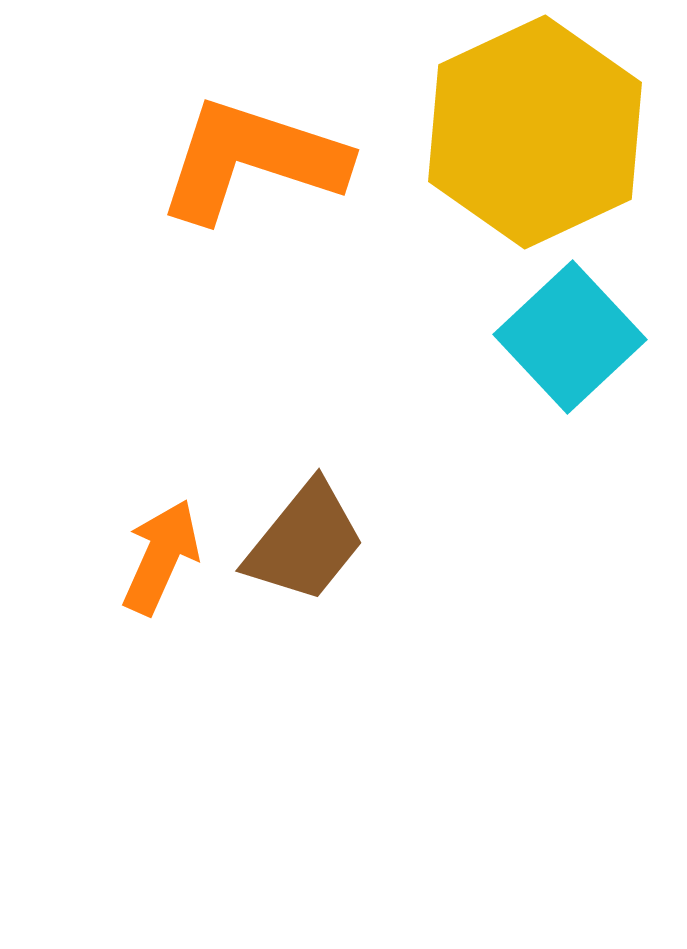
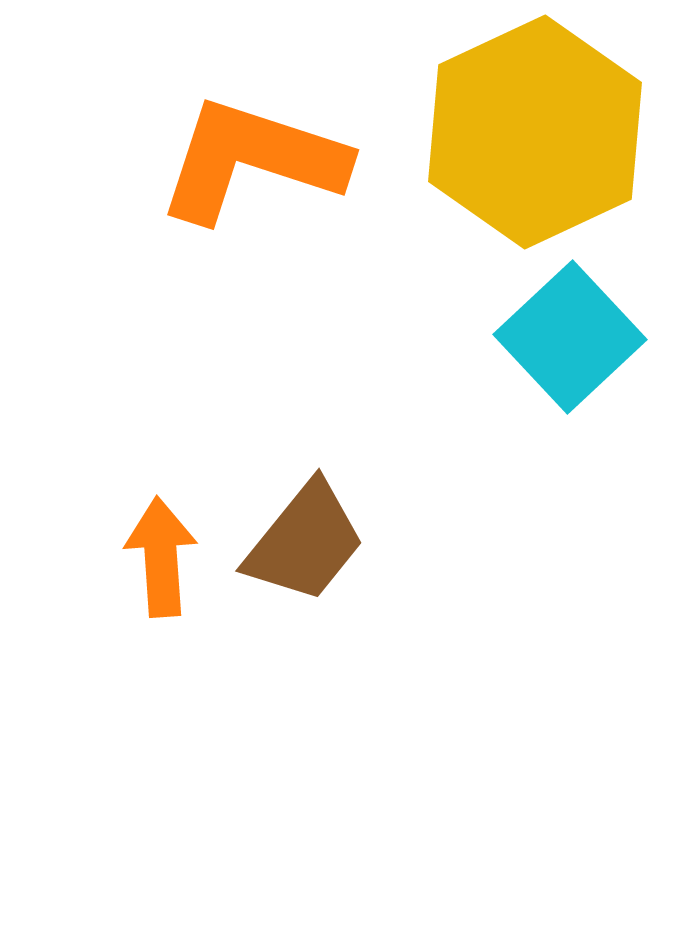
orange arrow: rotated 28 degrees counterclockwise
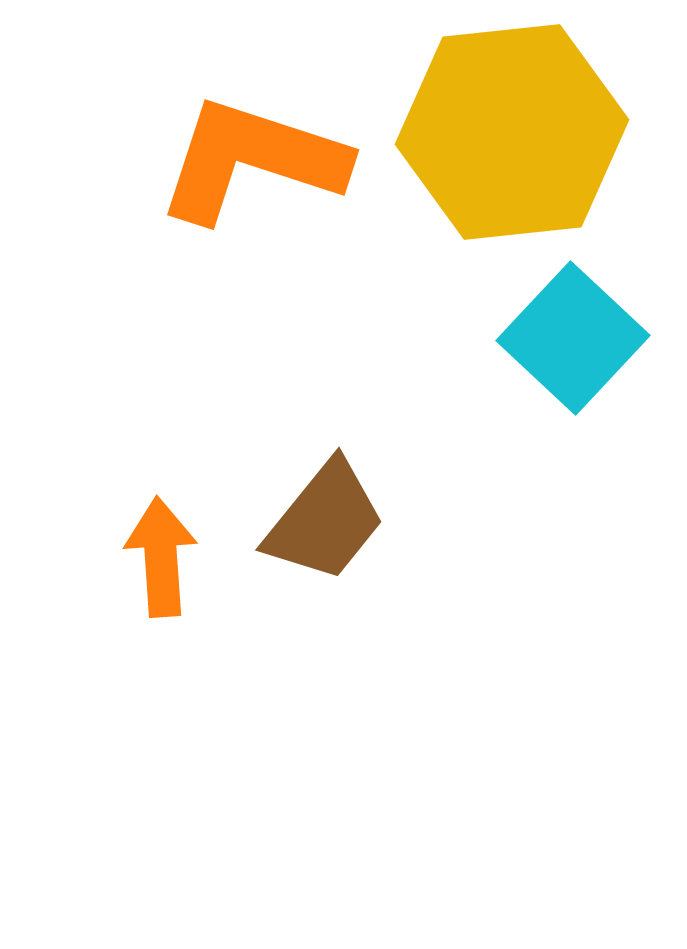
yellow hexagon: moved 23 px left; rotated 19 degrees clockwise
cyan square: moved 3 px right, 1 px down; rotated 4 degrees counterclockwise
brown trapezoid: moved 20 px right, 21 px up
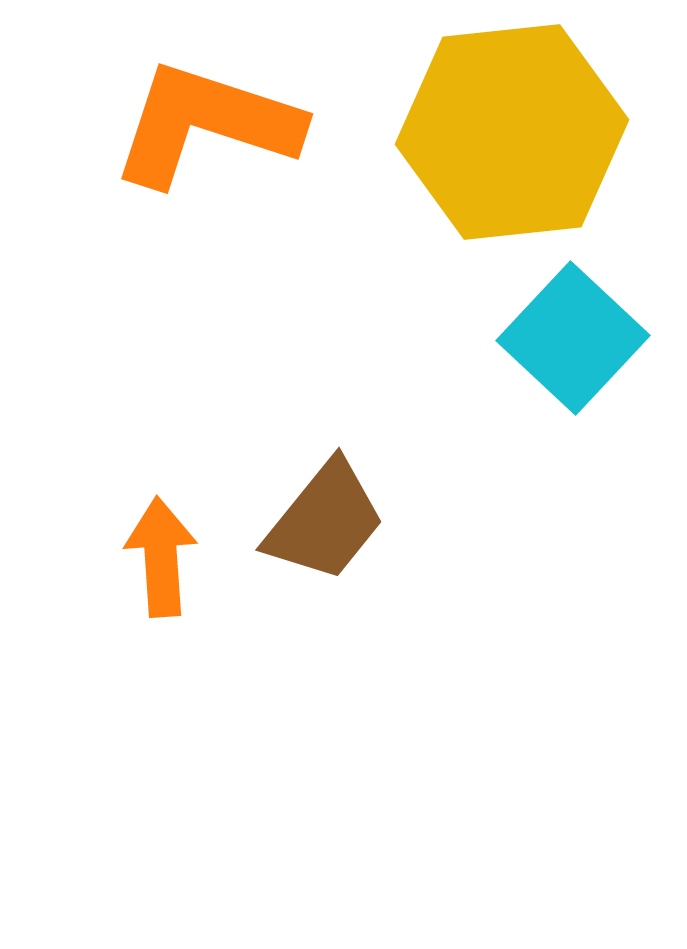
orange L-shape: moved 46 px left, 36 px up
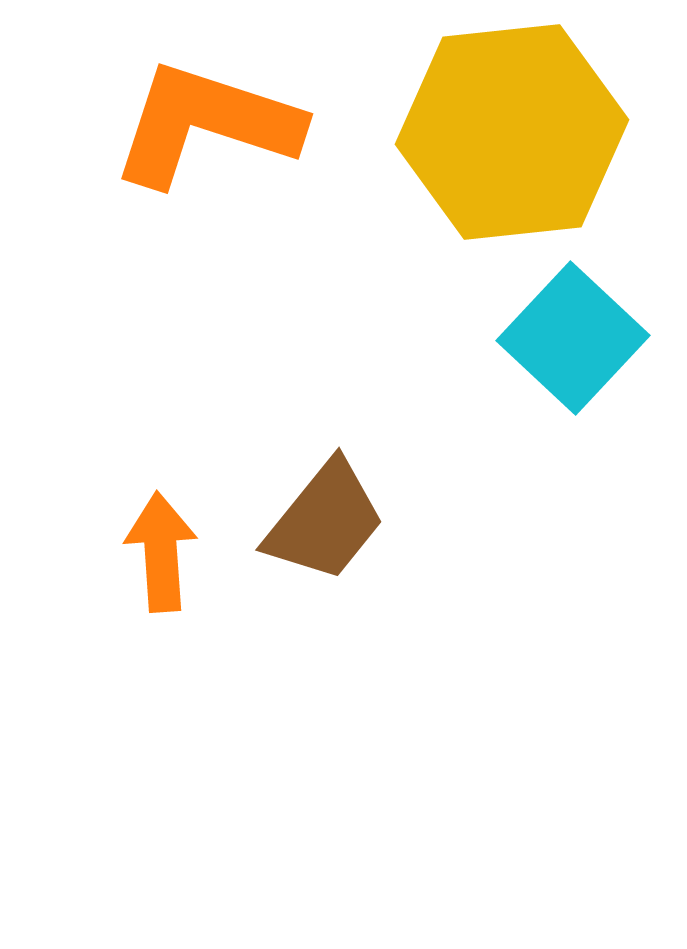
orange arrow: moved 5 px up
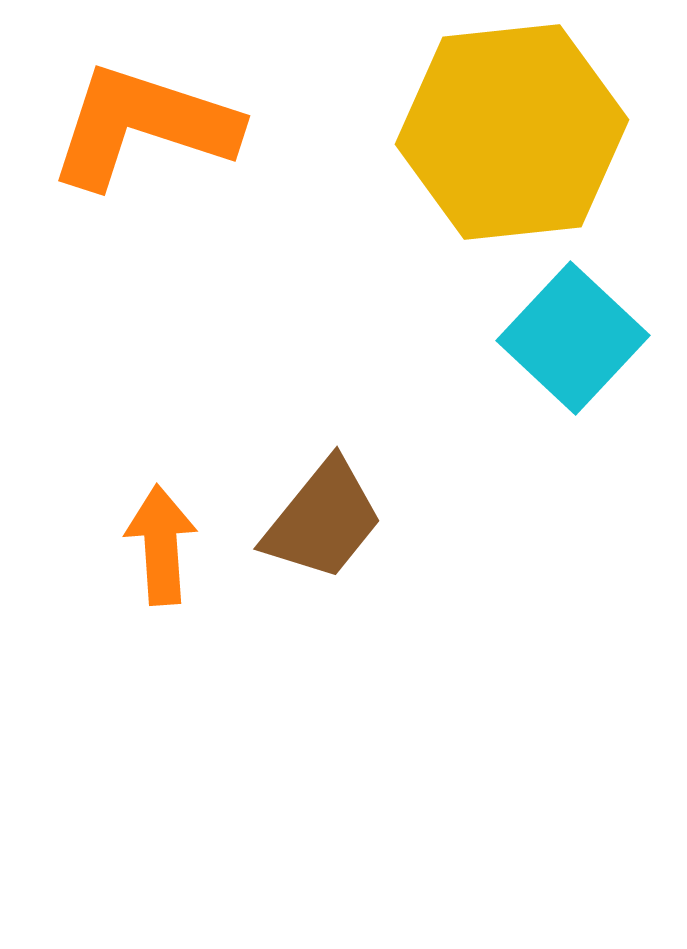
orange L-shape: moved 63 px left, 2 px down
brown trapezoid: moved 2 px left, 1 px up
orange arrow: moved 7 px up
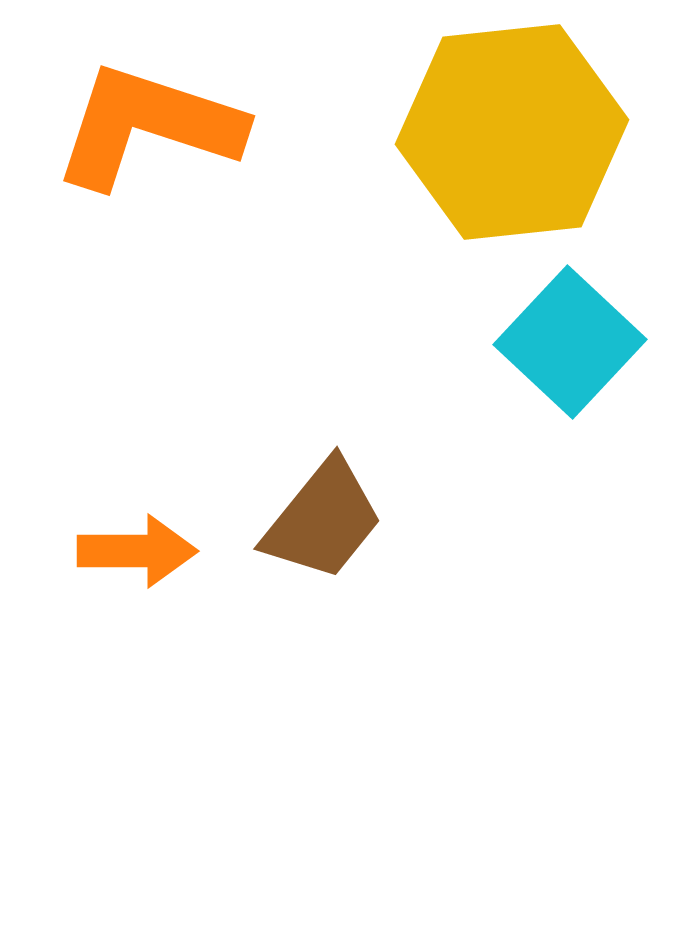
orange L-shape: moved 5 px right
cyan square: moved 3 px left, 4 px down
orange arrow: moved 24 px left, 6 px down; rotated 94 degrees clockwise
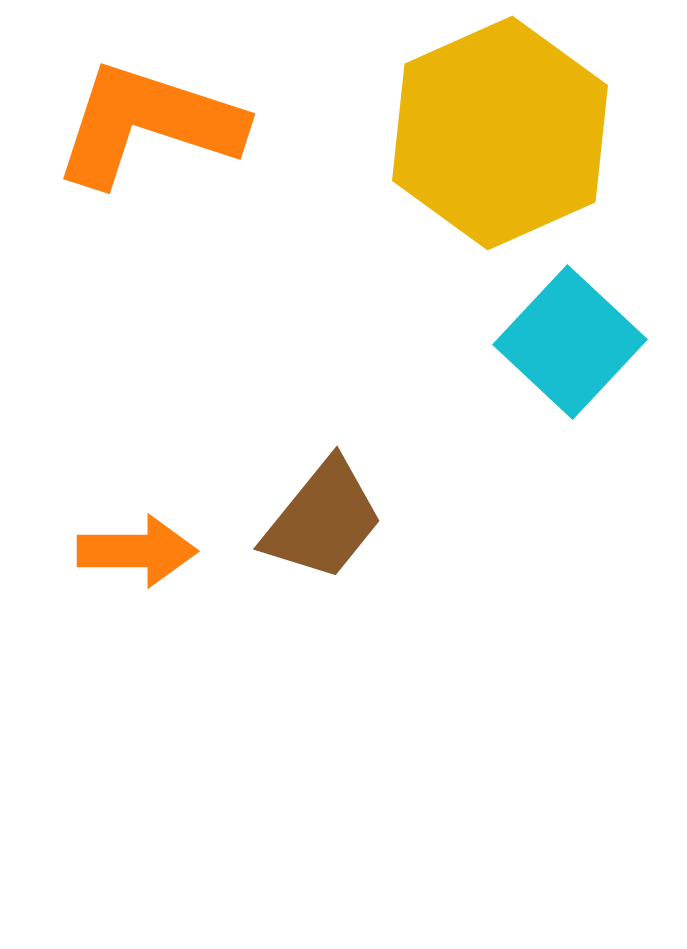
orange L-shape: moved 2 px up
yellow hexagon: moved 12 px left, 1 px down; rotated 18 degrees counterclockwise
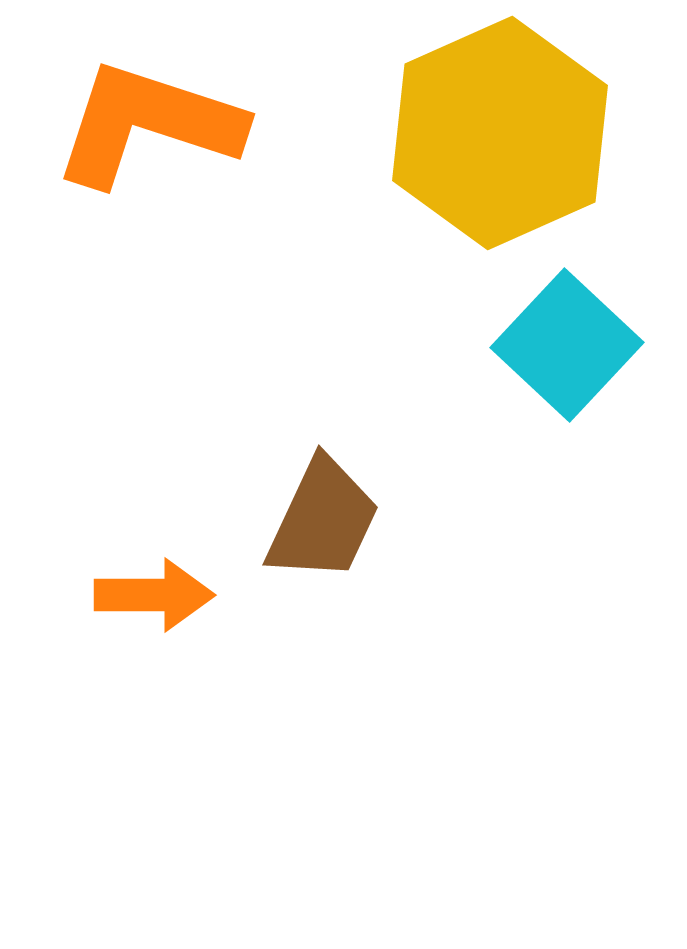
cyan square: moved 3 px left, 3 px down
brown trapezoid: rotated 14 degrees counterclockwise
orange arrow: moved 17 px right, 44 px down
